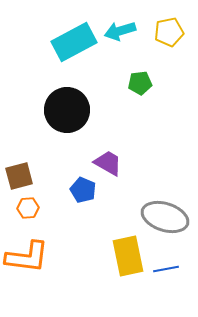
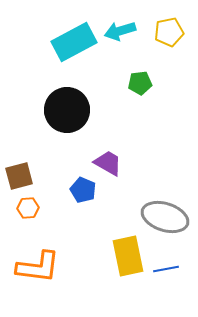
orange L-shape: moved 11 px right, 10 px down
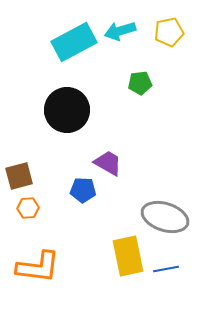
blue pentagon: rotated 20 degrees counterclockwise
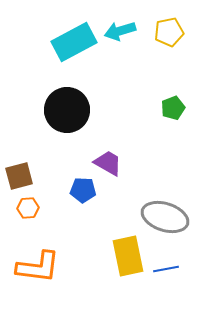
green pentagon: moved 33 px right, 25 px down; rotated 15 degrees counterclockwise
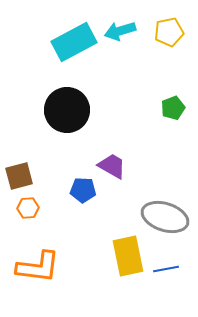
purple trapezoid: moved 4 px right, 3 px down
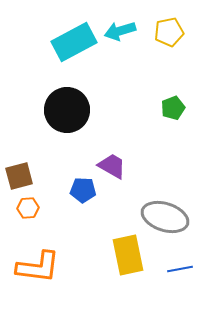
yellow rectangle: moved 1 px up
blue line: moved 14 px right
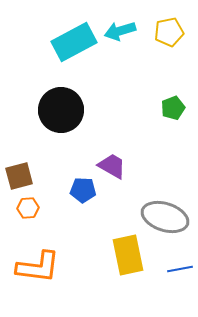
black circle: moved 6 px left
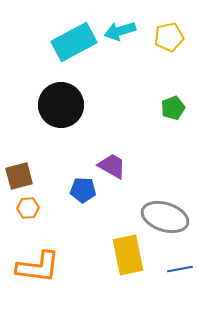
yellow pentagon: moved 5 px down
black circle: moved 5 px up
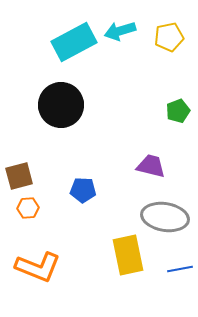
green pentagon: moved 5 px right, 3 px down
purple trapezoid: moved 39 px right; rotated 16 degrees counterclockwise
gray ellipse: rotated 9 degrees counterclockwise
orange L-shape: rotated 15 degrees clockwise
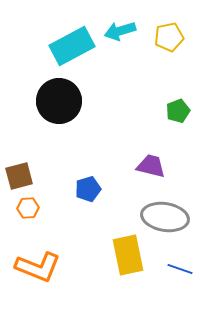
cyan rectangle: moved 2 px left, 4 px down
black circle: moved 2 px left, 4 px up
blue pentagon: moved 5 px right, 1 px up; rotated 20 degrees counterclockwise
blue line: rotated 30 degrees clockwise
